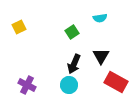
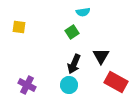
cyan semicircle: moved 17 px left, 6 px up
yellow square: rotated 32 degrees clockwise
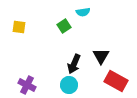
green square: moved 8 px left, 6 px up
red rectangle: moved 1 px up
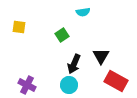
green square: moved 2 px left, 9 px down
